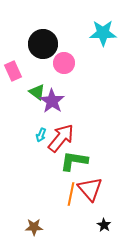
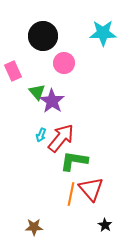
black circle: moved 8 px up
green triangle: rotated 12 degrees clockwise
red triangle: moved 1 px right
black star: moved 1 px right
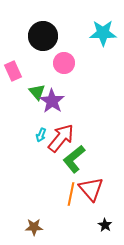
green L-shape: moved 2 px up; rotated 48 degrees counterclockwise
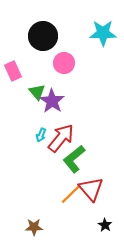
orange line: rotated 35 degrees clockwise
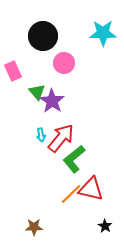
cyan arrow: rotated 32 degrees counterclockwise
red triangle: rotated 36 degrees counterclockwise
black star: moved 1 px down
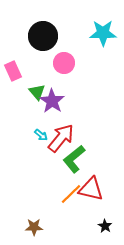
cyan arrow: rotated 40 degrees counterclockwise
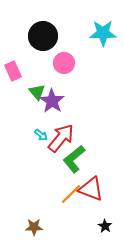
red triangle: rotated 8 degrees clockwise
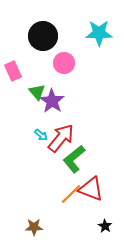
cyan star: moved 4 px left
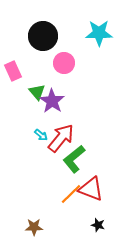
black star: moved 7 px left, 1 px up; rotated 16 degrees counterclockwise
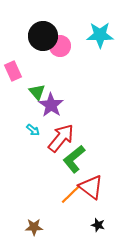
cyan star: moved 1 px right, 2 px down
pink circle: moved 4 px left, 17 px up
purple star: moved 1 px left, 4 px down
cyan arrow: moved 8 px left, 5 px up
red triangle: moved 2 px up; rotated 16 degrees clockwise
